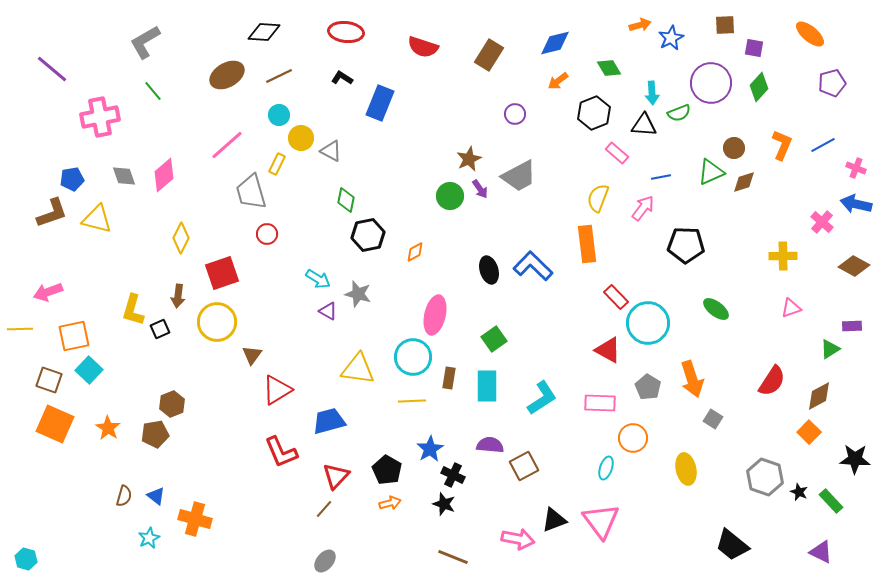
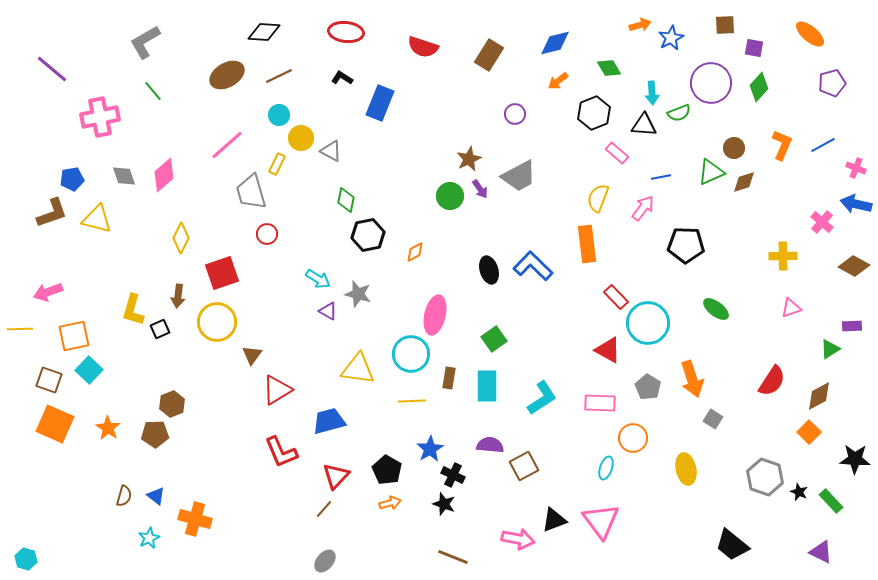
cyan circle at (413, 357): moved 2 px left, 3 px up
brown pentagon at (155, 434): rotated 8 degrees clockwise
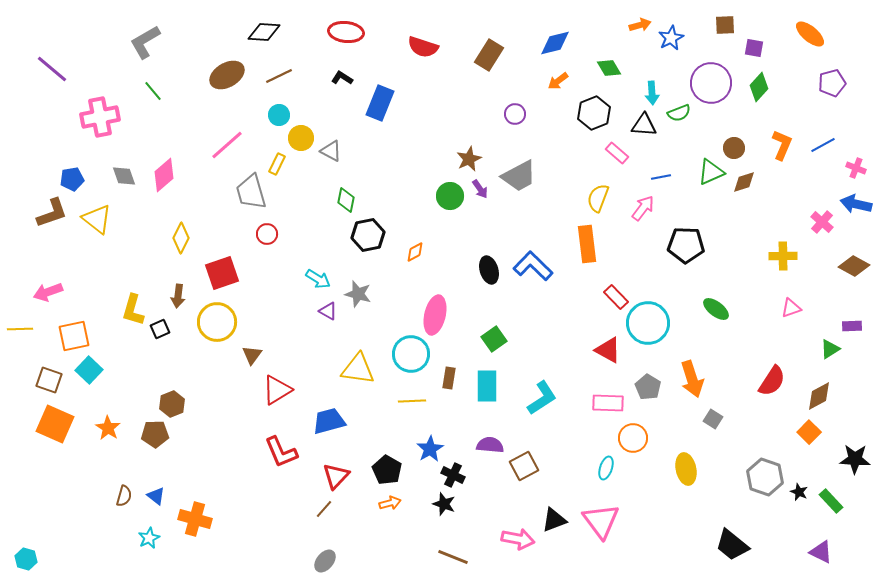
yellow triangle at (97, 219): rotated 24 degrees clockwise
pink rectangle at (600, 403): moved 8 px right
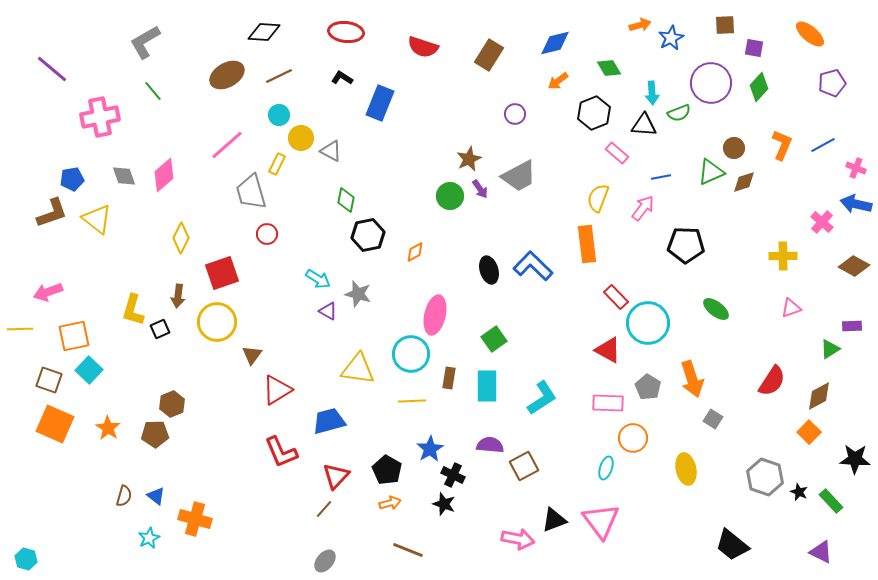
brown line at (453, 557): moved 45 px left, 7 px up
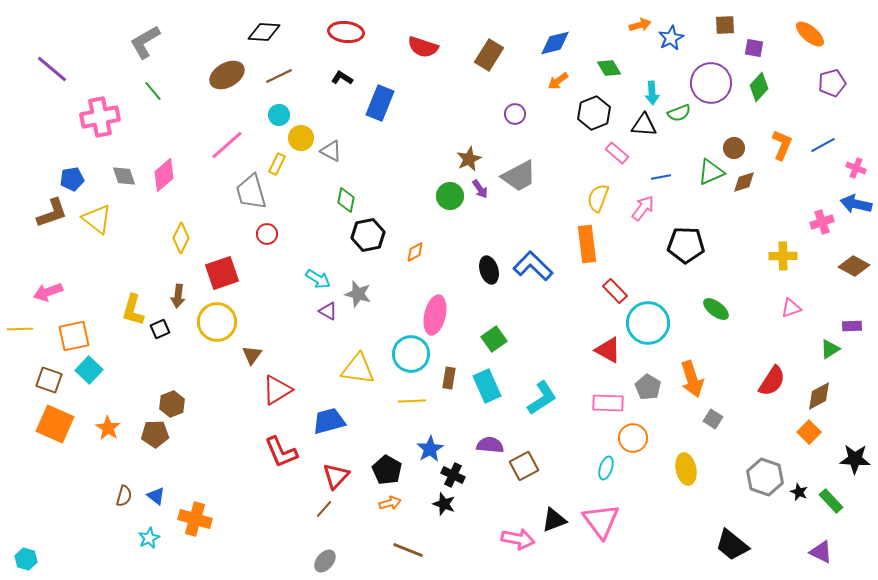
pink cross at (822, 222): rotated 30 degrees clockwise
red rectangle at (616, 297): moved 1 px left, 6 px up
cyan rectangle at (487, 386): rotated 24 degrees counterclockwise
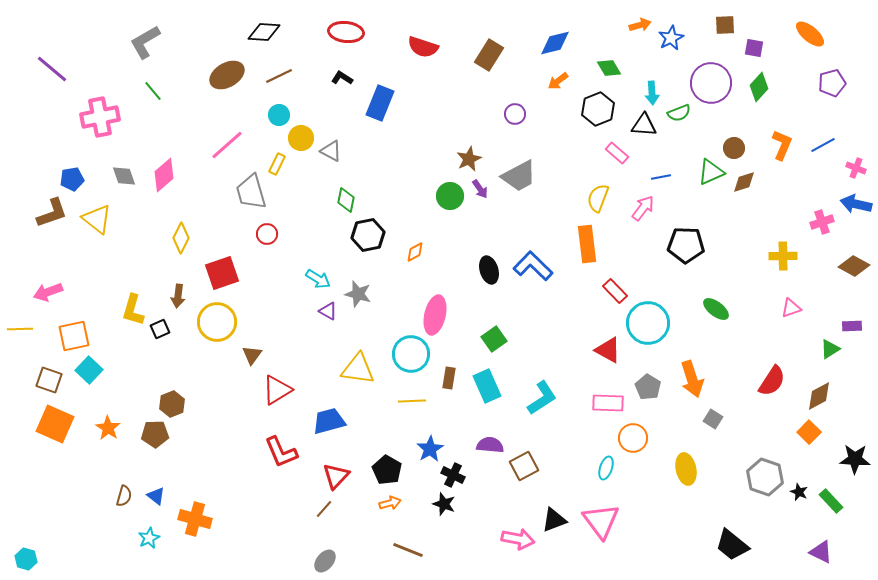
black hexagon at (594, 113): moved 4 px right, 4 px up
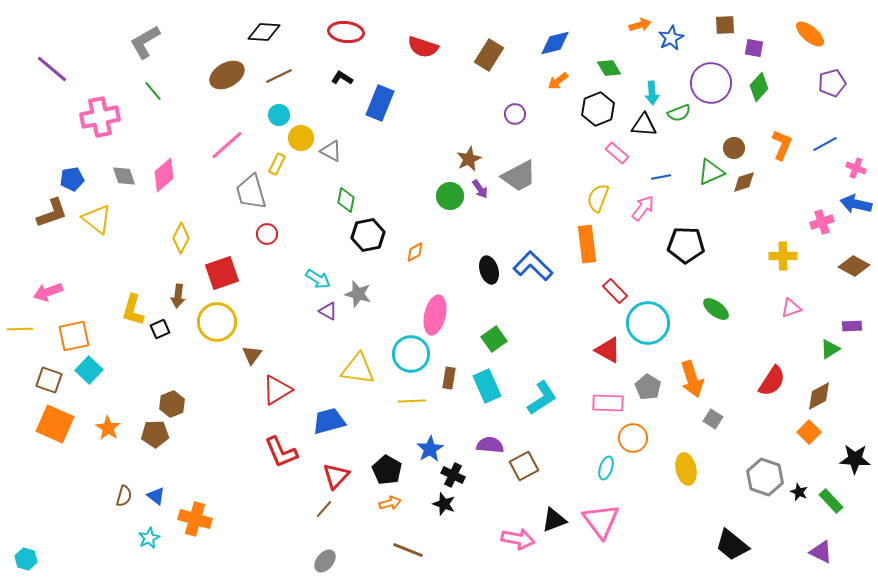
blue line at (823, 145): moved 2 px right, 1 px up
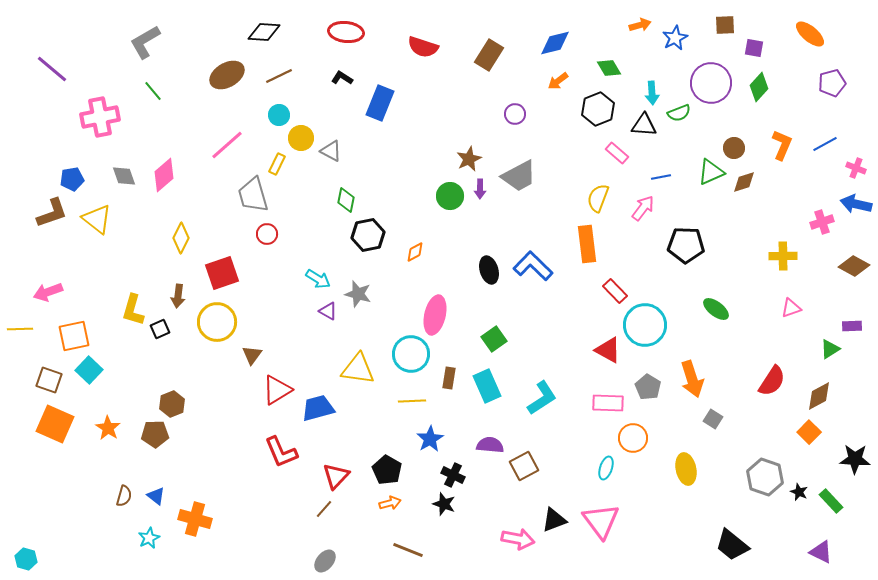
blue star at (671, 38): moved 4 px right
purple arrow at (480, 189): rotated 36 degrees clockwise
gray trapezoid at (251, 192): moved 2 px right, 3 px down
cyan circle at (648, 323): moved 3 px left, 2 px down
blue trapezoid at (329, 421): moved 11 px left, 13 px up
blue star at (430, 449): moved 10 px up
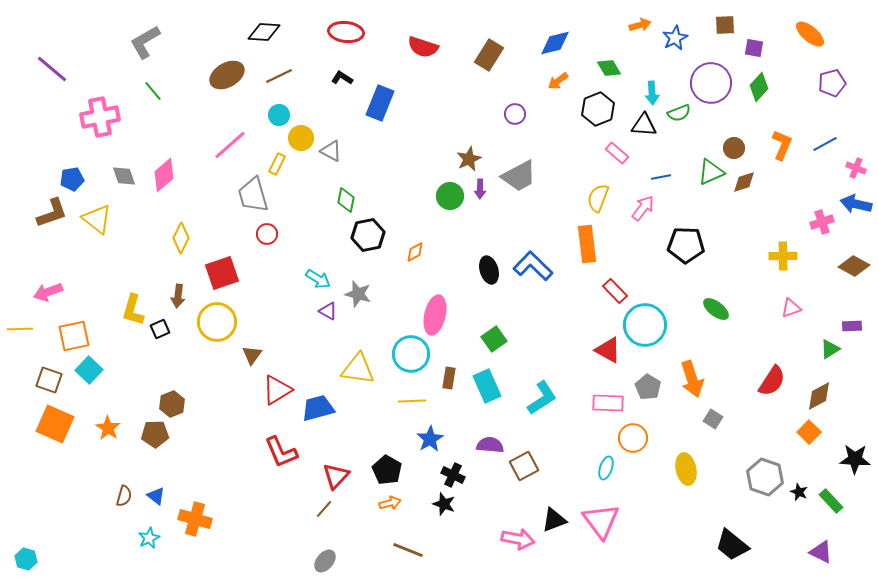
pink line at (227, 145): moved 3 px right
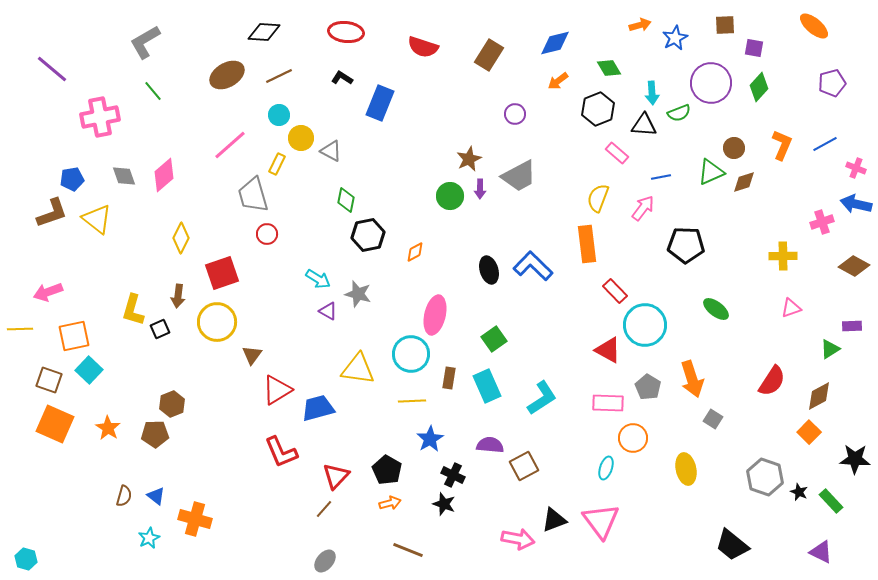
orange ellipse at (810, 34): moved 4 px right, 8 px up
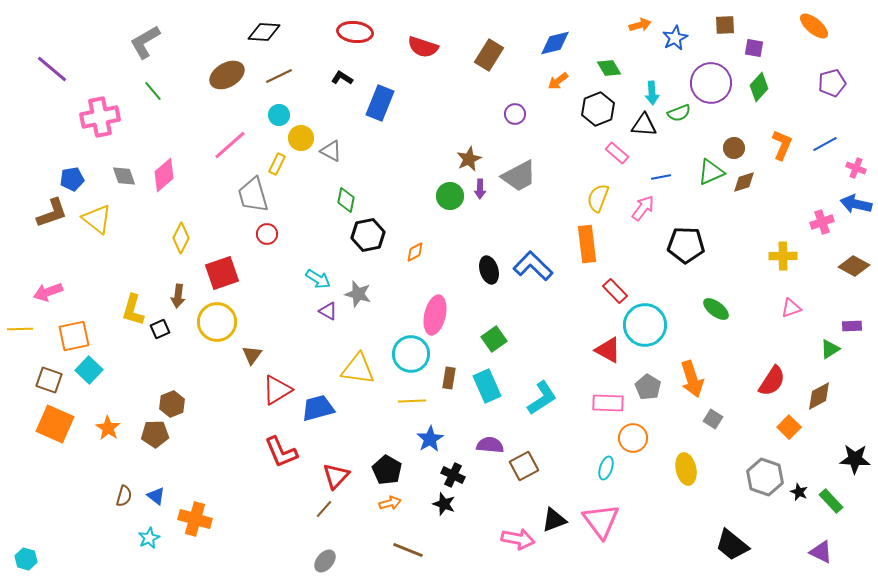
red ellipse at (346, 32): moved 9 px right
orange square at (809, 432): moved 20 px left, 5 px up
